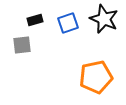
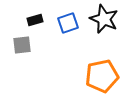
orange pentagon: moved 6 px right, 1 px up
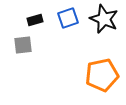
blue square: moved 5 px up
gray square: moved 1 px right
orange pentagon: moved 1 px up
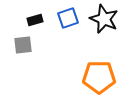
orange pentagon: moved 3 px left, 2 px down; rotated 12 degrees clockwise
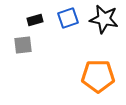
black star: rotated 12 degrees counterclockwise
orange pentagon: moved 1 px left, 1 px up
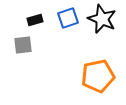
black star: moved 2 px left; rotated 12 degrees clockwise
orange pentagon: rotated 12 degrees counterclockwise
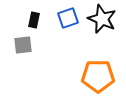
black rectangle: moved 1 px left; rotated 63 degrees counterclockwise
orange pentagon: rotated 12 degrees clockwise
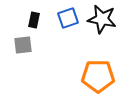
black star: rotated 12 degrees counterclockwise
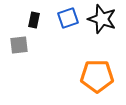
black star: rotated 8 degrees clockwise
gray square: moved 4 px left
orange pentagon: moved 1 px left
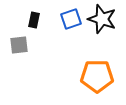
blue square: moved 3 px right, 1 px down
